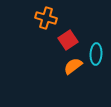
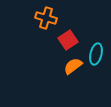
cyan ellipse: rotated 10 degrees clockwise
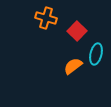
red square: moved 9 px right, 9 px up; rotated 12 degrees counterclockwise
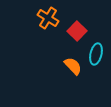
orange cross: moved 2 px right; rotated 15 degrees clockwise
orange semicircle: rotated 84 degrees clockwise
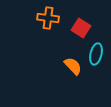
orange cross: rotated 25 degrees counterclockwise
red square: moved 4 px right, 3 px up; rotated 12 degrees counterclockwise
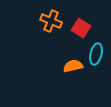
orange cross: moved 3 px right, 3 px down; rotated 15 degrees clockwise
orange semicircle: rotated 60 degrees counterclockwise
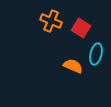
orange semicircle: rotated 36 degrees clockwise
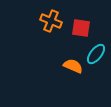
red square: rotated 24 degrees counterclockwise
cyan ellipse: rotated 25 degrees clockwise
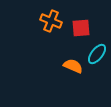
red square: rotated 12 degrees counterclockwise
cyan ellipse: moved 1 px right
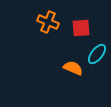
orange cross: moved 3 px left, 1 px down
orange semicircle: moved 2 px down
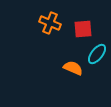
orange cross: moved 2 px right, 1 px down
red square: moved 2 px right, 1 px down
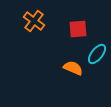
orange cross: moved 16 px left, 2 px up; rotated 15 degrees clockwise
red square: moved 5 px left
